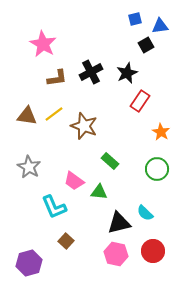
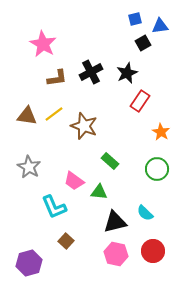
black square: moved 3 px left, 2 px up
black triangle: moved 4 px left, 1 px up
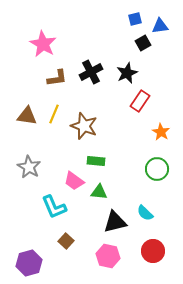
yellow line: rotated 30 degrees counterclockwise
green rectangle: moved 14 px left; rotated 36 degrees counterclockwise
pink hexagon: moved 8 px left, 2 px down
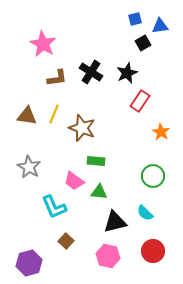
black cross: rotated 30 degrees counterclockwise
brown star: moved 2 px left, 2 px down
green circle: moved 4 px left, 7 px down
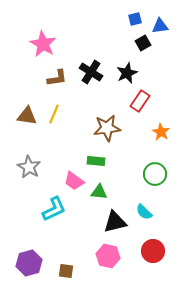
brown star: moved 25 px right; rotated 28 degrees counterclockwise
green circle: moved 2 px right, 2 px up
cyan L-shape: moved 2 px down; rotated 92 degrees counterclockwise
cyan semicircle: moved 1 px left, 1 px up
brown square: moved 30 px down; rotated 35 degrees counterclockwise
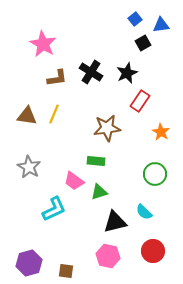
blue square: rotated 24 degrees counterclockwise
blue triangle: moved 1 px right, 1 px up
green triangle: rotated 24 degrees counterclockwise
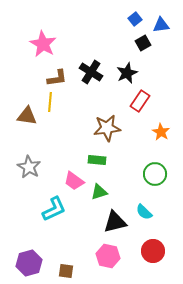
yellow line: moved 4 px left, 12 px up; rotated 18 degrees counterclockwise
green rectangle: moved 1 px right, 1 px up
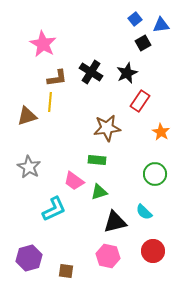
brown triangle: rotated 25 degrees counterclockwise
purple hexagon: moved 5 px up
